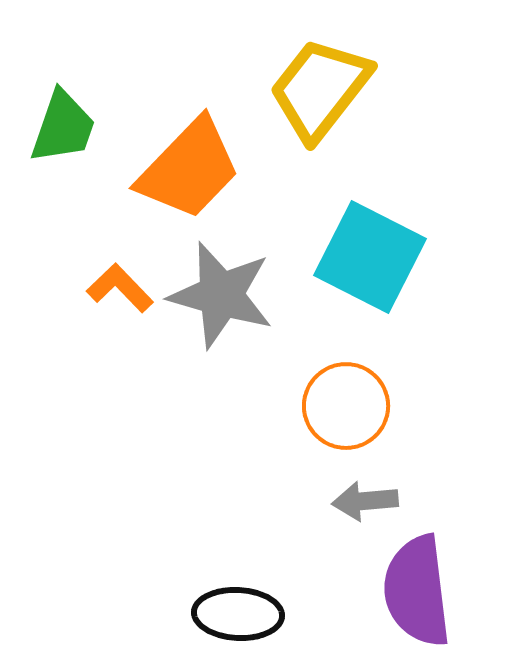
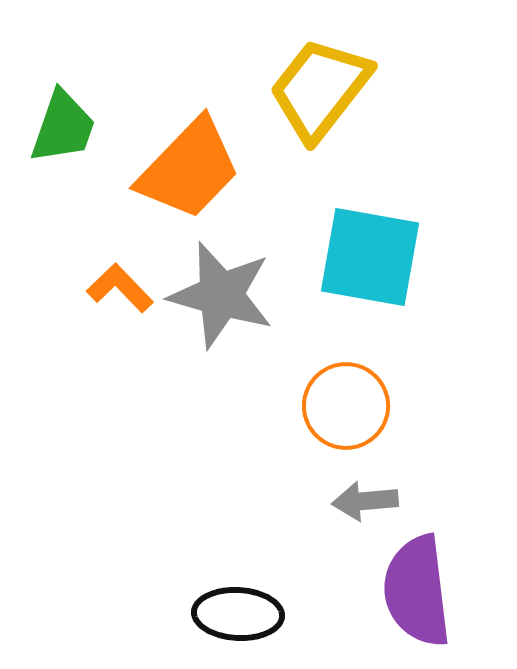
cyan square: rotated 17 degrees counterclockwise
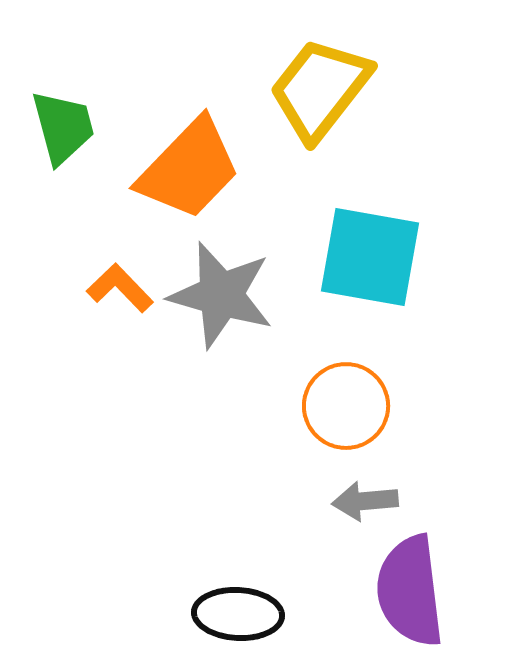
green trapezoid: rotated 34 degrees counterclockwise
purple semicircle: moved 7 px left
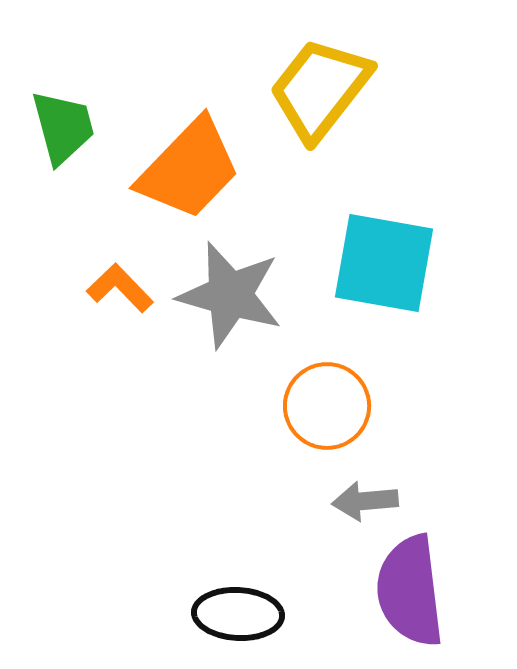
cyan square: moved 14 px right, 6 px down
gray star: moved 9 px right
orange circle: moved 19 px left
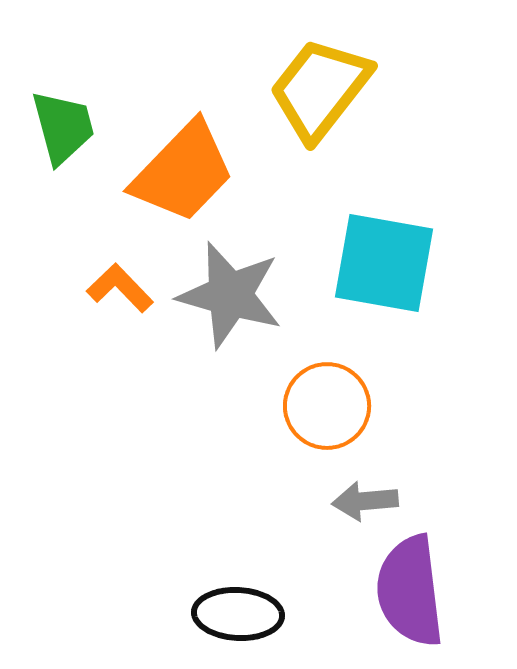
orange trapezoid: moved 6 px left, 3 px down
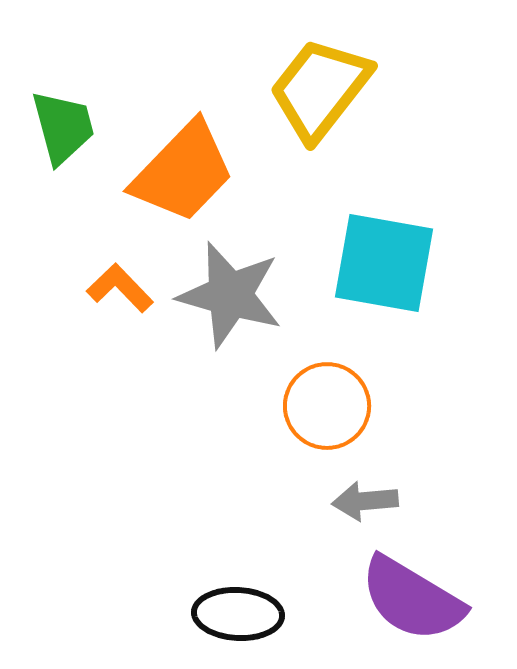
purple semicircle: moved 2 px right, 8 px down; rotated 52 degrees counterclockwise
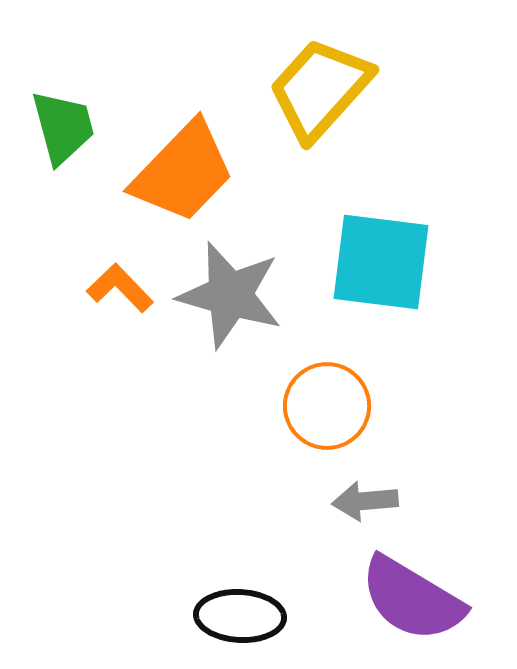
yellow trapezoid: rotated 4 degrees clockwise
cyan square: moved 3 px left, 1 px up; rotated 3 degrees counterclockwise
black ellipse: moved 2 px right, 2 px down
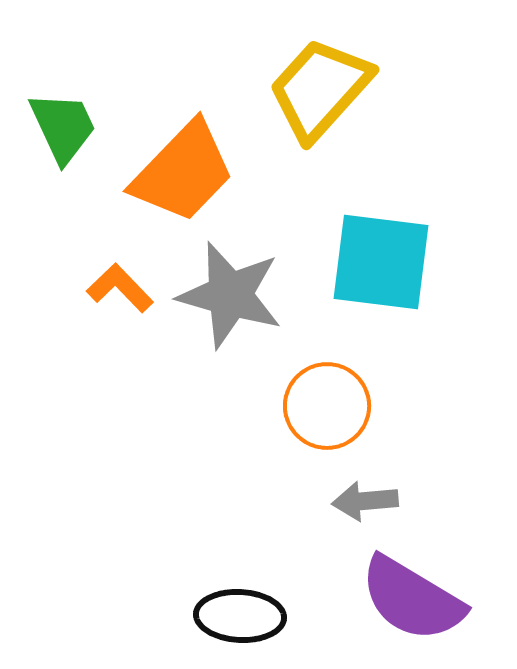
green trapezoid: rotated 10 degrees counterclockwise
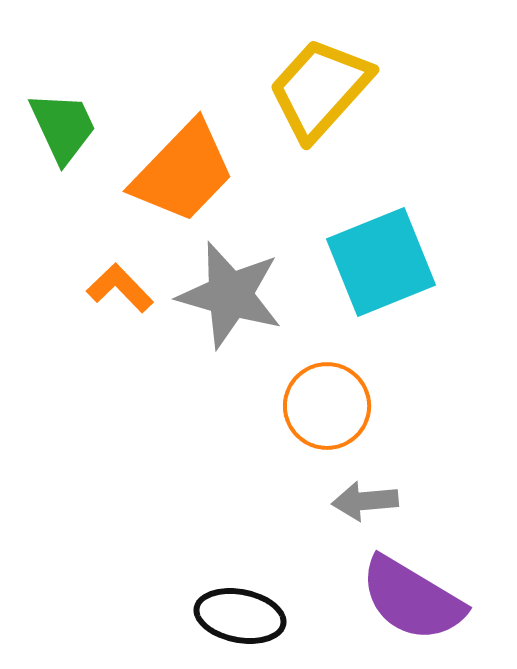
cyan square: rotated 29 degrees counterclockwise
black ellipse: rotated 8 degrees clockwise
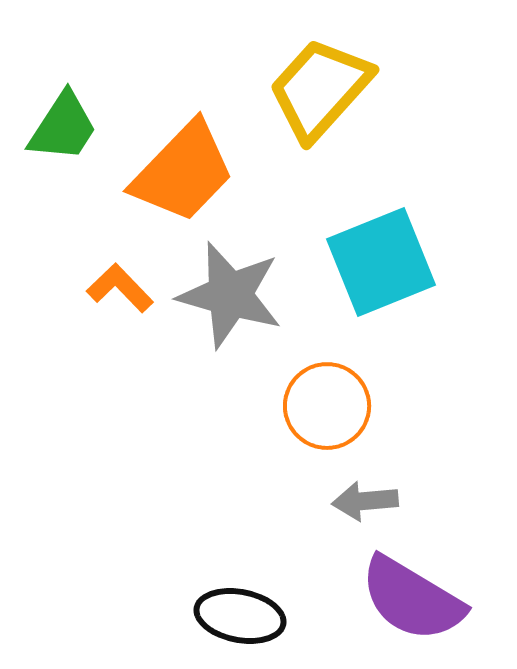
green trapezoid: rotated 58 degrees clockwise
